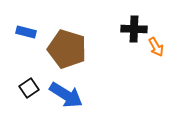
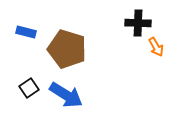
black cross: moved 4 px right, 6 px up
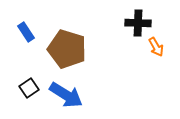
blue rectangle: rotated 42 degrees clockwise
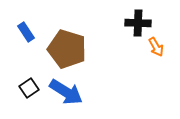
blue arrow: moved 3 px up
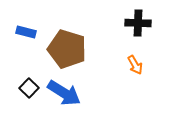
blue rectangle: rotated 42 degrees counterclockwise
orange arrow: moved 21 px left, 18 px down
black square: rotated 12 degrees counterclockwise
blue arrow: moved 2 px left, 1 px down
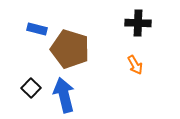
blue rectangle: moved 11 px right, 3 px up
brown pentagon: moved 3 px right
black square: moved 2 px right
blue arrow: moved 2 px down; rotated 136 degrees counterclockwise
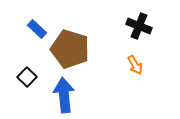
black cross: moved 1 px right, 3 px down; rotated 20 degrees clockwise
blue rectangle: rotated 30 degrees clockwise
black square: moved 4 px left, 11 px up
blue arrow: rotated 8 degrees clockwise
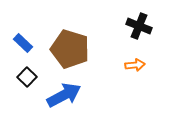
blue rectangle: moved 14 px left, 14 px down
orange arrow: rotated 66 degrees counterclockwise
blue arrow: rotated 68 degrees clockwise
